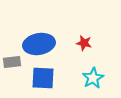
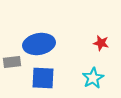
red star: moved 17 px right
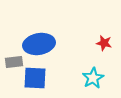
red star: moved 3 px right
gray rectangle: moved 2 px right
blue square: moved 8 px left
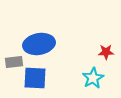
red star: moved 2 px right, 9 px down; rotated 14 degrees counterclockwise
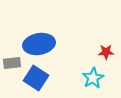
gray rectangle: moved 2 px left, 1 px down
blue square: moved 1 px right; rotated 30 degrees clockwise
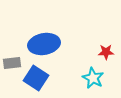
blue ellipse: moved 5 px right
cyan star: rotated 15 degrees counterclockwise
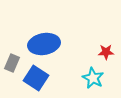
gray rectangle: rotated 60 degrees counterclockwise
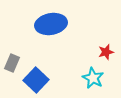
blue ellipse: moved 7 px right, 20 px up
red star: rotated 14 degrees counterclockwise
blue square: moved 2 px down; rotated 10 degrees clockwise
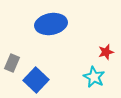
cyan star: moved 1 px right, 1 px up
